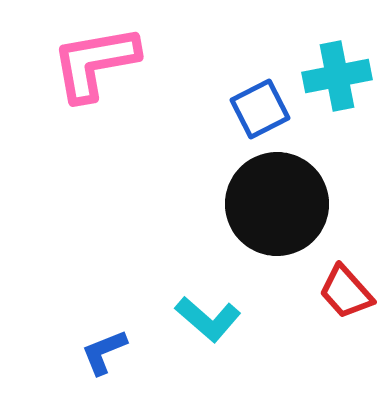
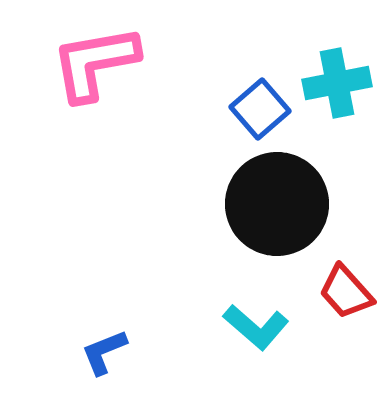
cyan cross: moved 7 px down
blue square: rotated 14 degrees counterclockwise
cyan L-shape: moved 48 px right, 8 px down
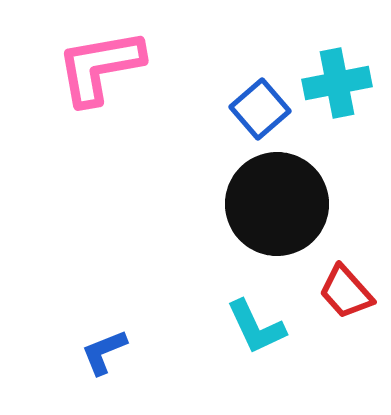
pink L-shape: moved 5 px right, 4 px down
cyan L-shape: rotated 24 degrees clockwise
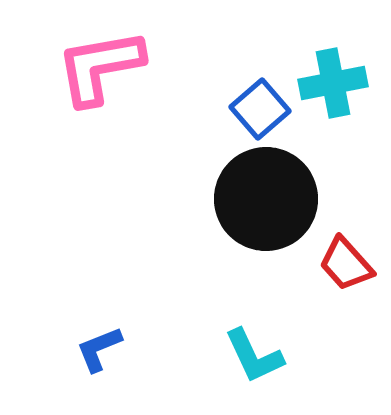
cyan cross: moved 4 px left
black circle: moved 11 px left, 5 px up
red trapezoid: moved 28 px up
cyan L-shape: moved 2 px left, 29 px down
blue L-shape: moved 5 px left, 3 px up
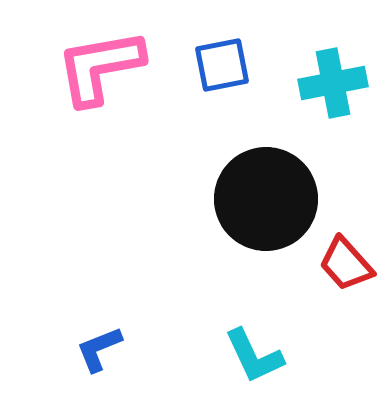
blue square: moved 38 px left, 44 px up; rotated 30 degrees clockwise
